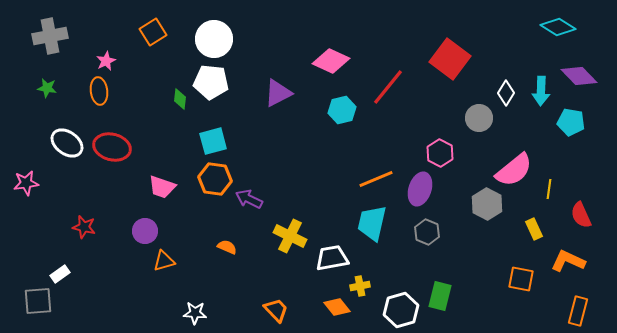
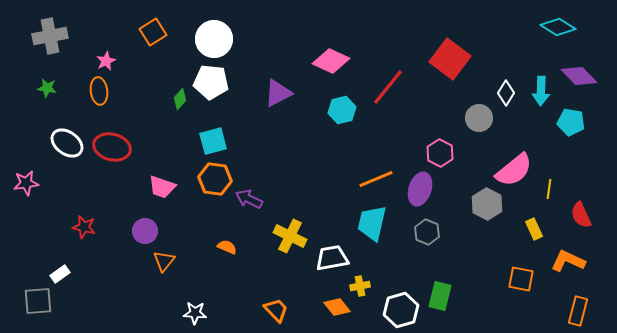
green diamond at (180, 99): rotated 35 degrees clockwise
orange triangle at (164, 261): rotated 35 degrees counterclockwise
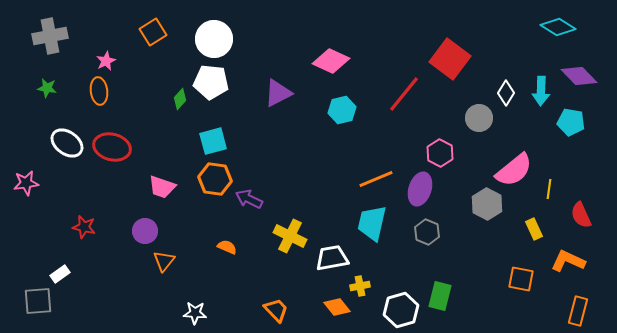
red line at (388, 87): moved 16 px right, 7 px down
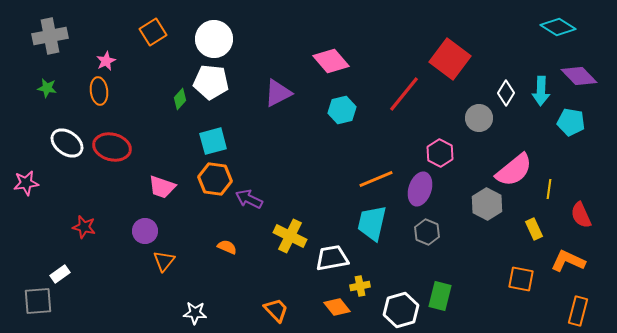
pink diamond at (331, 61): rotated 24 degrees clockwise
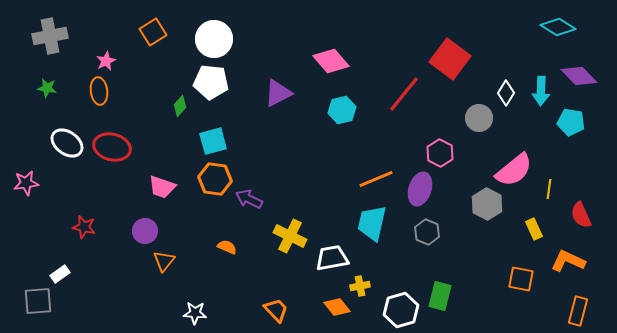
green diamond at (180, 99): moved 7 px down
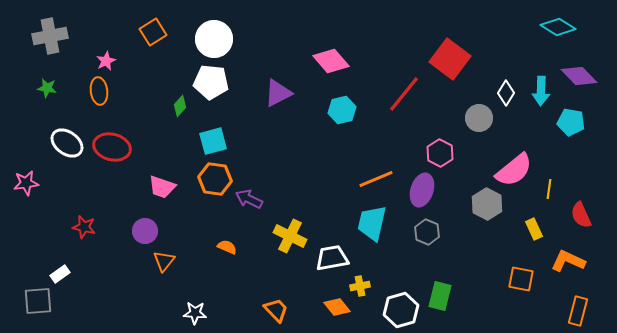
purple ellipse at (420, 189): moved 2 px right, 1 px down
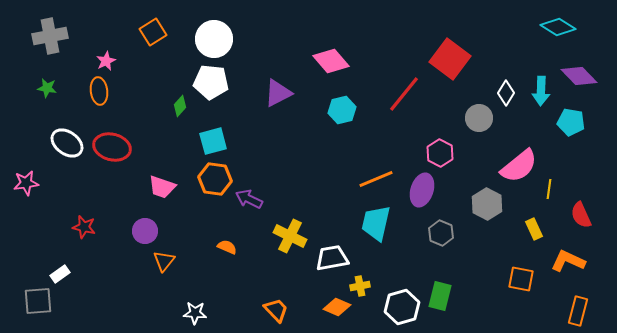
pink semicircle at (514, 170): moved 5 px right, 4 px up
cyan trapezoid at (372, 223): moved 4 px right
gray hexagon at (427, 232): moved 14 px right, 1 px down
orange diamond at (337, 307): rotated 28 degrees counterclockwise
white hexagon at (401, 310): moved 1 px right, 3 px up
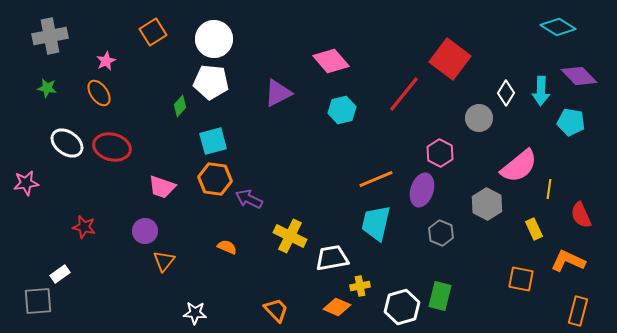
orange ellipse at (99, 91): moved 2 px down; rotated 28 degrees counterclockwise
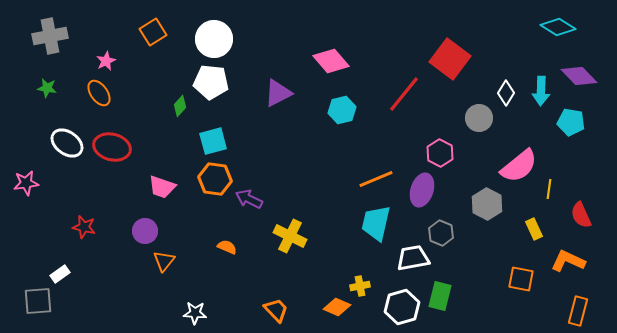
white trapezoid at (332, 258): moved 81 px right
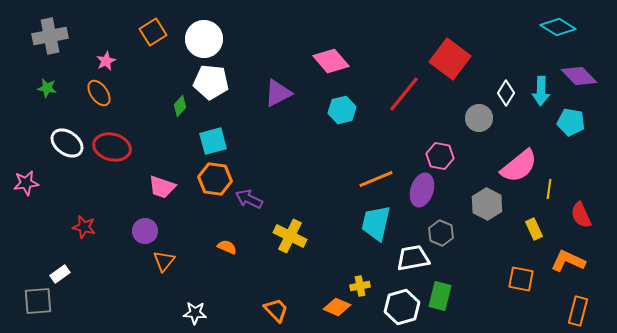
white circle at (214, 39): moved 10 px left
pink hexagon at (440, 153): moved 3 px down; rotated 16 degrees counterclockwise
